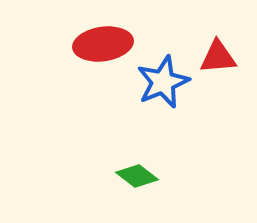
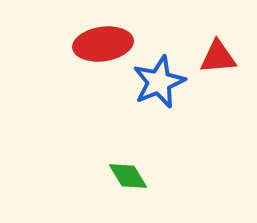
blue star: moved 4 px left
green diamond: moved 9 px left; rotated 21 degrees clockwise
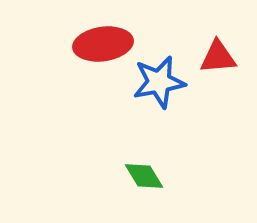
blue star: rotated 12 degrees clockwise
green diamond: moved 16 px right
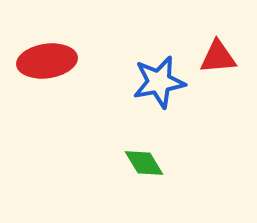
red ellipse: moved 56 px left, 17 px down
green diamond: moved 13 px up
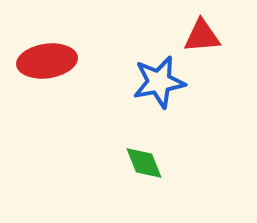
red triangle: moved 16 px left, 21 px up
green diamond: rotated 9 degrees clockwise
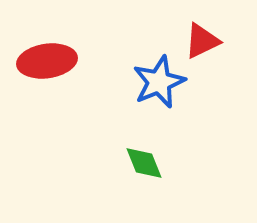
red triangle: moved 5 px down; rotated 21 degrees counterclockwise
blue star: rotated 12 degrees counterclockwise
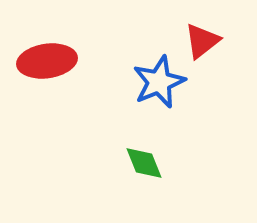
red triangle: rotated 12 degrees counterclockwise
